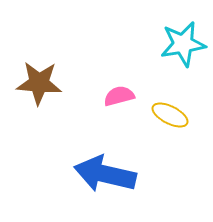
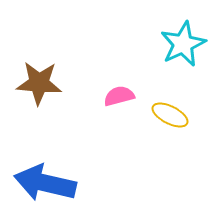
cyan star: rotated 15 degrees counterclockwise
blue arrow: moved 60 px left, 9 px down
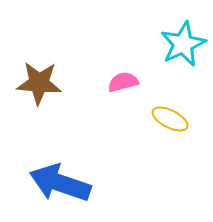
pink semicircle: moved 4 px right, 14 px up
yellow ellipse: moved 4 px down
blue arrow: moved 15 px right; rotated 6 degrees clockwise
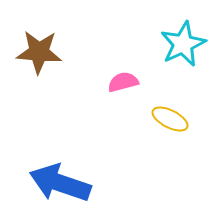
brown star: moved 31 px up
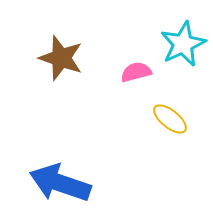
brown star: moved 22 px right, 6 px down; rotated 15 degrees clockwise
pink semicircle: moved 13 px right, 10 px up
yellow ellipse: rotated 12 degrees clockwise
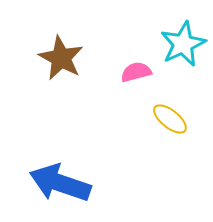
brown star: rotated 9 degrees clockwise
